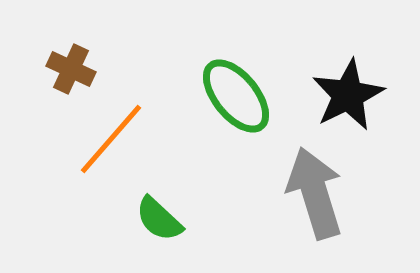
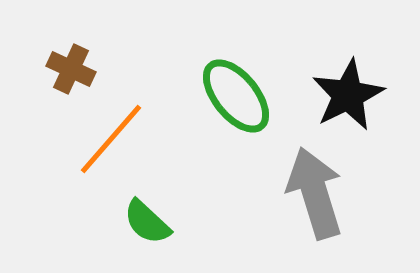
green semicircle: moved 12 px left, 3 px down
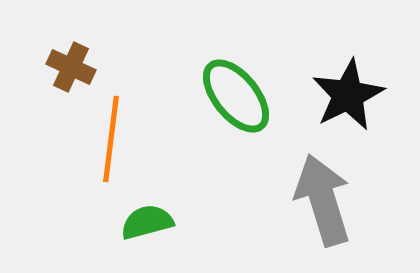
brown cross: moved 2 px up
orange line: rotated 34 degrees counterclockwise
gray arrow: moved 8 px right, 7 px down
green semicircle: rotated 122 degrees clockwise
